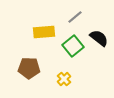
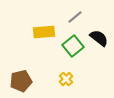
brown pentagon: moved 8 px left, 13 px down; rotated 15 degrees counterclockwise
yellow cross: moved 2 px right
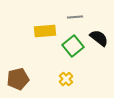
gray line: rotated 35 degrees clockwise
yellow rectangle: moved 1 px right, 1 px up
brown pentagon: moved 3 px left, 2 px up
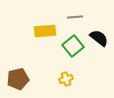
yellow cross: rotated 24 degrees clockwise
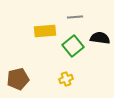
black semicircle: moved 1 px right; rotated 30 degrees counterclockwise
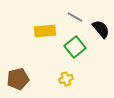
gray line: rotated 35 degrees clockwise
black semicircle: moved 1 px right, 9 px up; rotated 42 degrees clockwise
green square: moved 2 px right, 1 px down
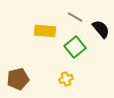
yellow rectangle: rotated 10 degrees clockwise
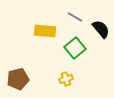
green square: moved 1 px down
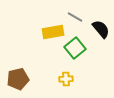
yellow rectangle: moved 8 px right, 1 px down; rotated 15 degrees counterclockwise
yellow cross: rotated 16 degrees clockwise
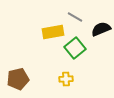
black semicircle: rotated 72 degrees counterclockwise
